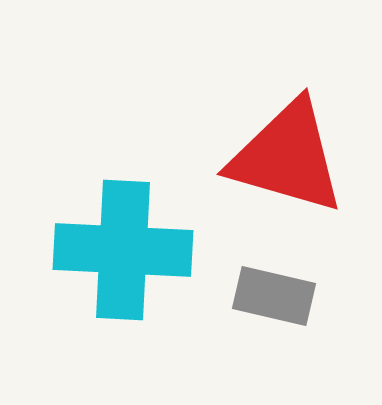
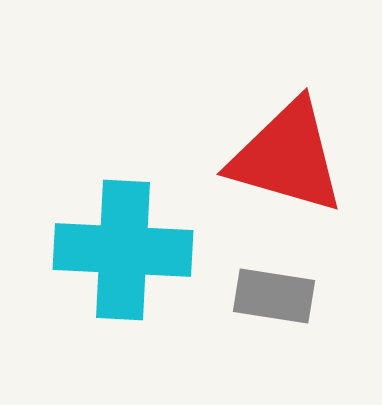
gray rectangle: rotated 4 degrees counterclockwise
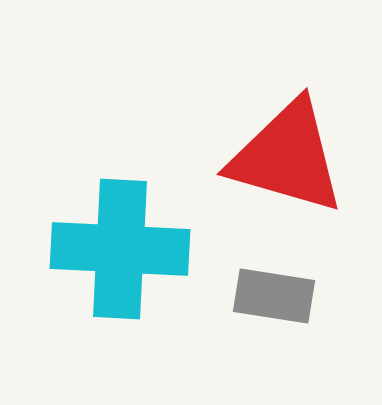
cyan cross: moved 3 px left, 1 px up
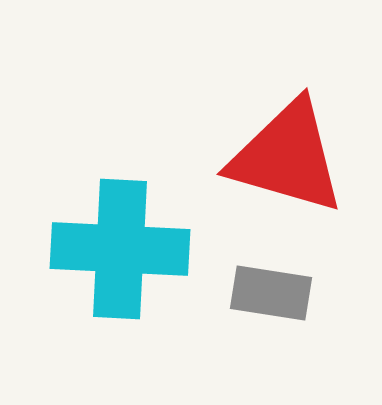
gray rectangle: moved 3 px left, 3 px up
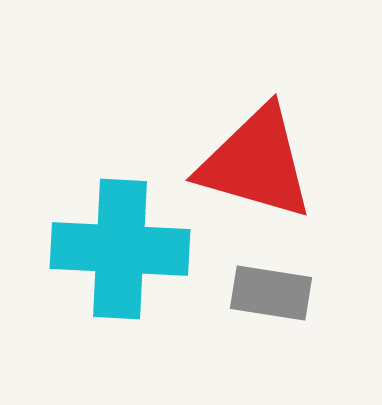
red triangle: moved 31 px left, 6 px down
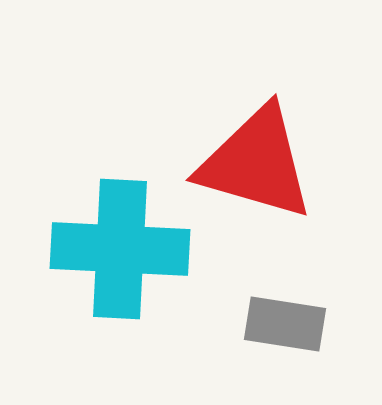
gray rectangle: moved 14 px right, 31 px down
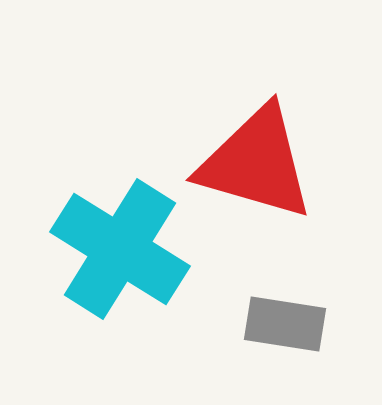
cyan cross: rotated 29 degrees clockwise
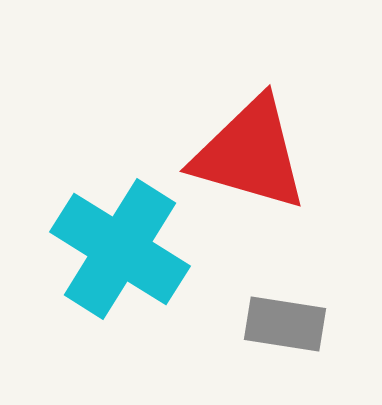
red triangle: moved 6 px left, 9 px up
